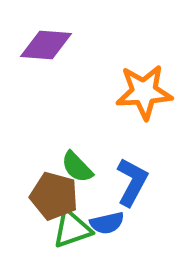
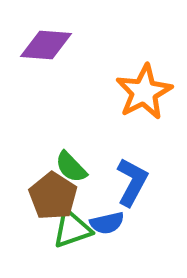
orange star: rotated 24 degrees counterclockwise
green semicircle: moved 6 px left
brown pentagon: moved 1 px left; rotated 18 degrees clockwise
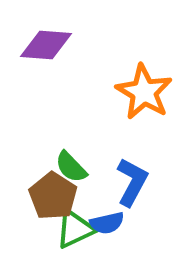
orange star: rotated 14 degrees counterclockwise
green triangle: moved 3 px right; rotated 6 degrees counterclockwise
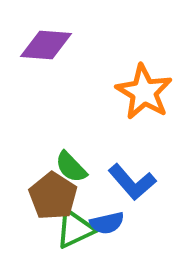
blue L-shape: rotated 111 degrees clockwise
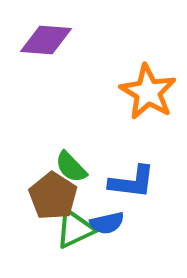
purple diamond: moved 5 px up
orange star: moved 4 px right
blue L-shape: rotated 42 degrees counterclockwise
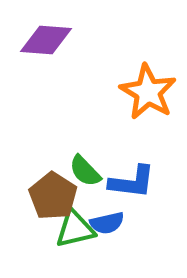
green semicircle: moved 14 px right, 4 px down
green triangle: rotated 12 degrees clockwise
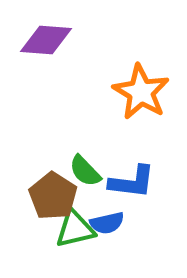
orange star: moved 7 px left
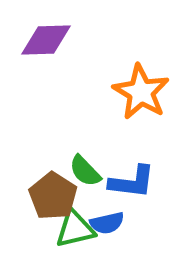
purple diamond: rotated 6 degrees counterclockwise
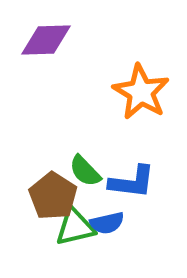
green triangle: moved 2 px up
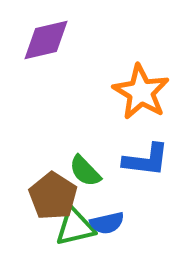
purple diamond: rotated 12 degrees counterclockwise
blue L-shape: moved 14 px right, 22 px up
